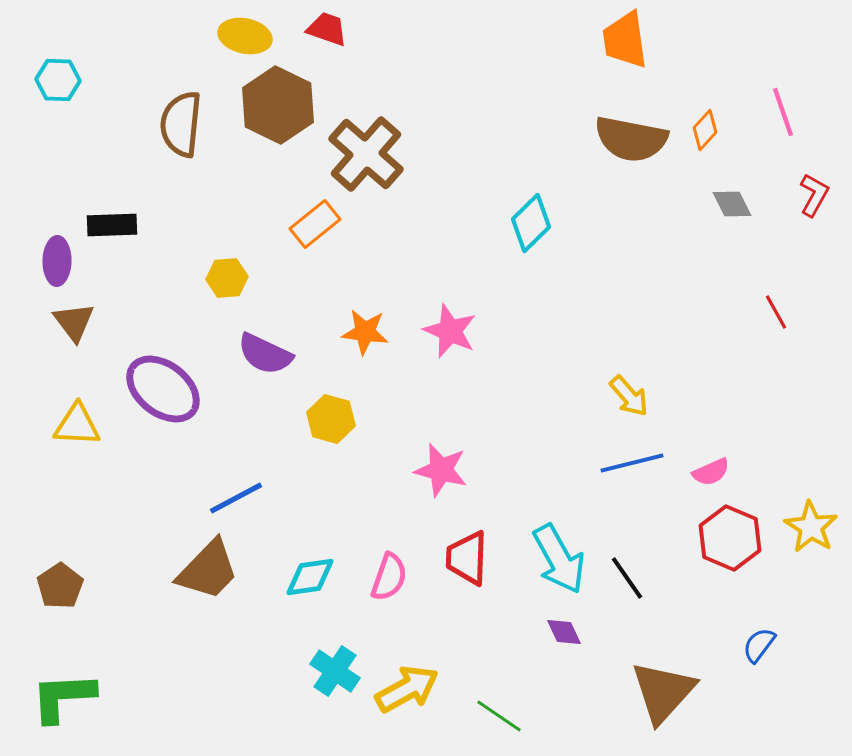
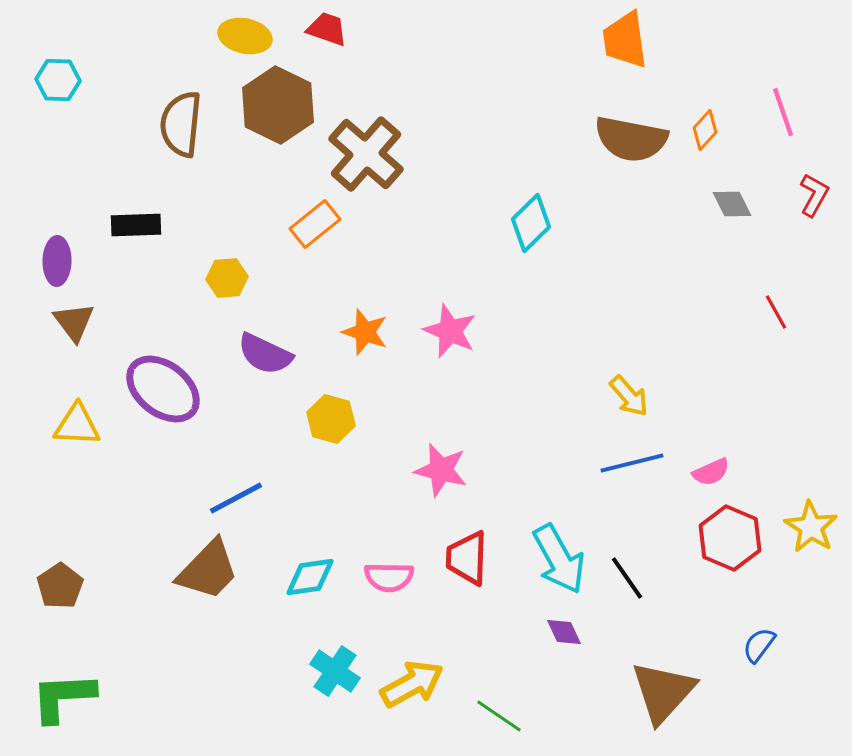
black rectangle at (112, 225): moved 24 px right
orange star at (365, 332): rotated 12 degrees clockwise
pink semicircle at (389, 577): rotated 72 degrees clockwise
yellow arrow at (407, 689): moved 5 px right, 5 px up
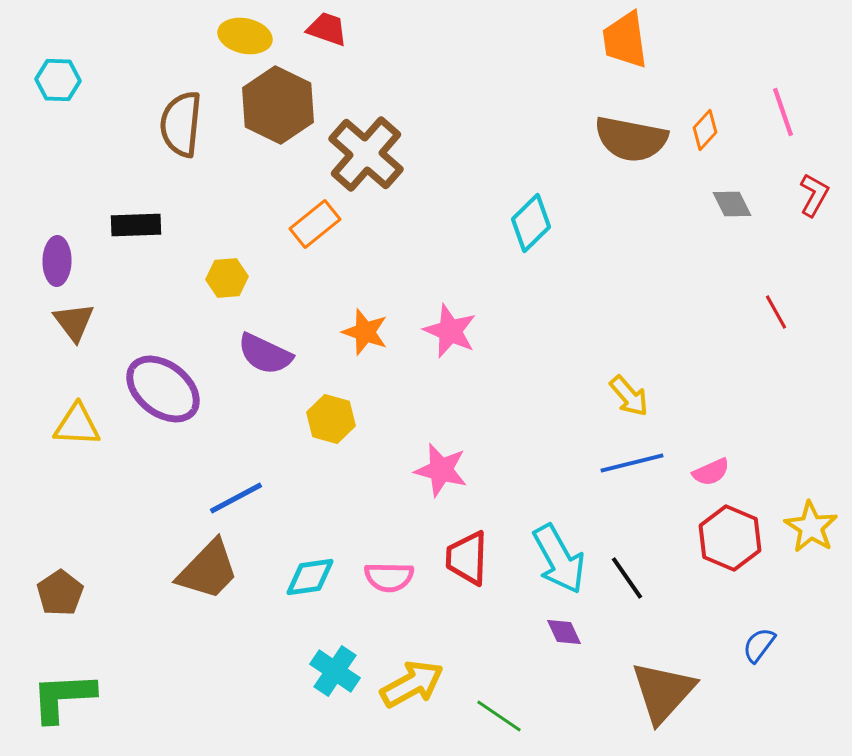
brown pentagon at (60, 586): moved 7 px down
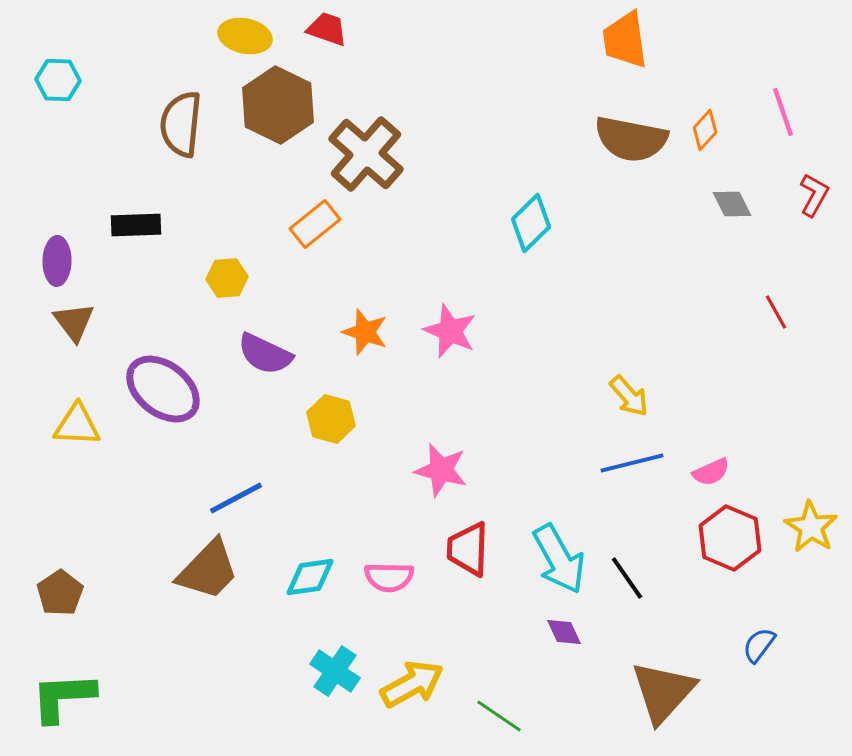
red trapezoid at (467, 558): moved 1 px right, 9 px up
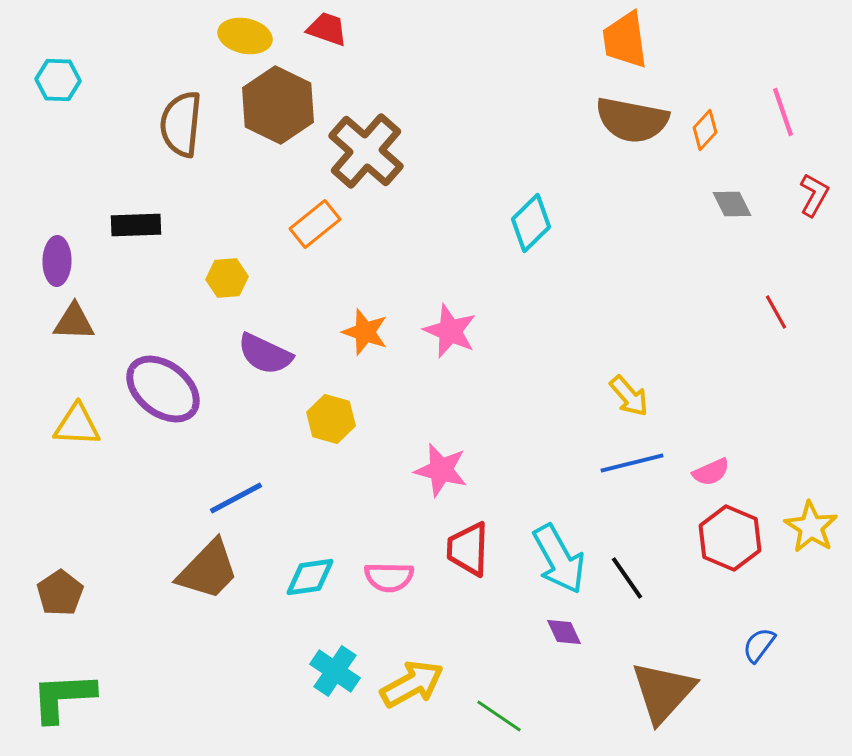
brown semicircle at (631, 139): moved 1 px right, 19 px up
brown cross at (366, 154): moved 3 px up
brown triangle at (74, 322): rotated 51 degrees counterclockwise
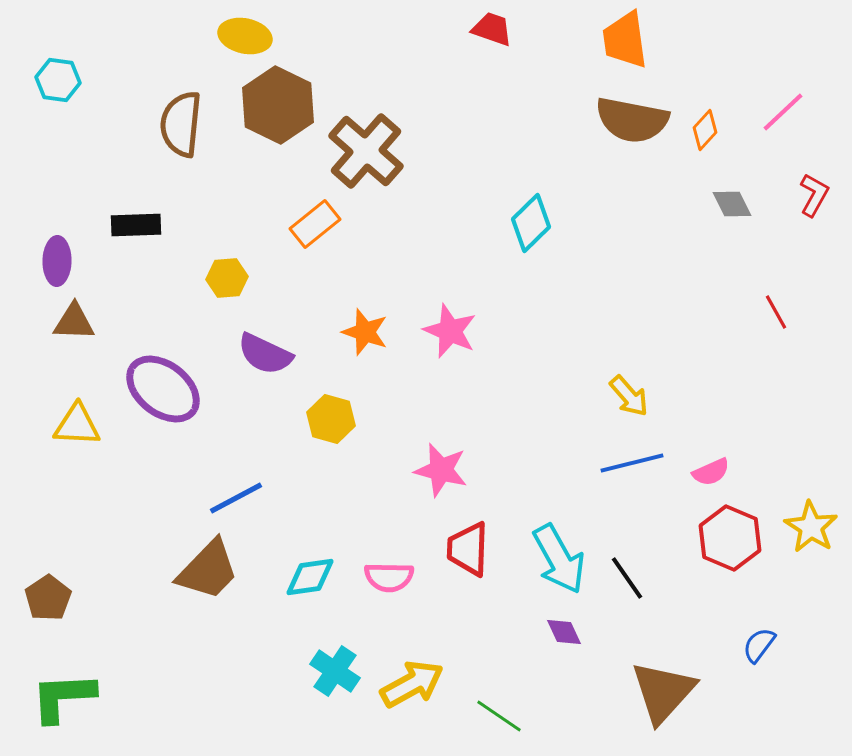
red trapezoid at (327, 29): moved 165 px right
cyan hexagon at (58, 80): rotated 6 degrees clockwise
pink line at (783, 112): rotated 66 degrees clockwise
brown pentagon at (60, 593): moved 12 px left, 5 px down
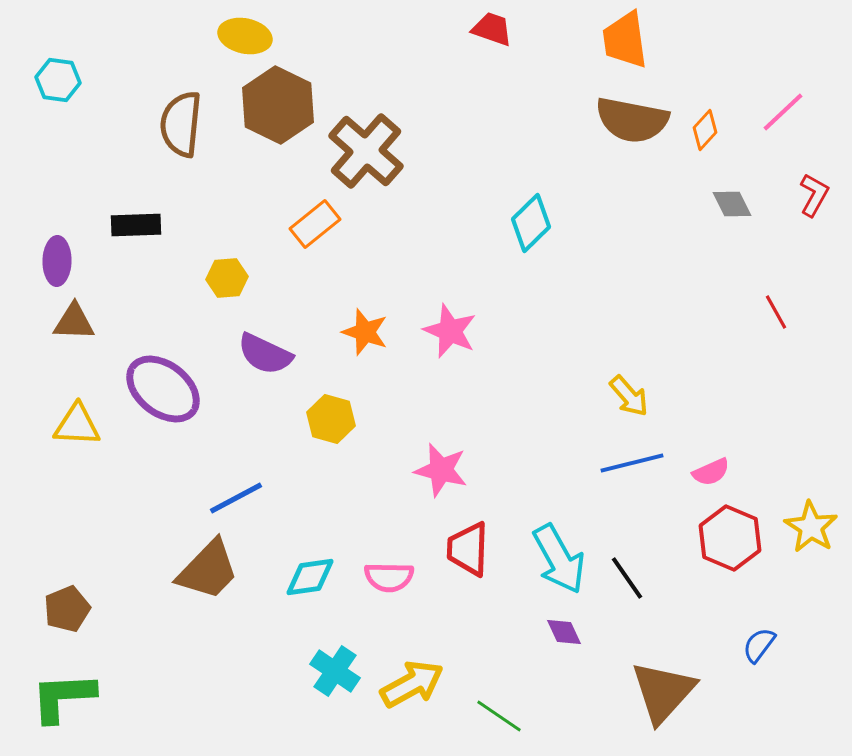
brown pentagon at (48, 598): moved 19 px right, 11 px down; rotated 12 degrees clockwise
